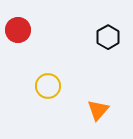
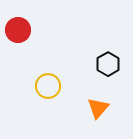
black hexagon: moved 27 px down
orange triangle: moved 2 px up
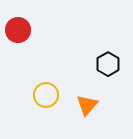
yellow circle: moved 2 px left, 9 px down
orange triangle: moved 11 px left, 3 px up
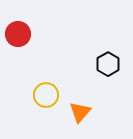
red circle: moved 4 px down
orange triangle: moved 7 px left, 7 px down
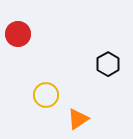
orange triangle: moved 2 px left, 7 px down; rotated 15 degrees clockwise
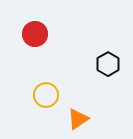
red circle: moved 17 px right
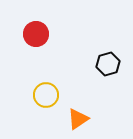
red circle: moved 1 px right
black hexagon: rotated 15 degrees clockwise
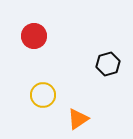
red circle: moved 2 px left, 2 px down
yellow circle: moved 3 px left
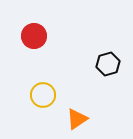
orange triangle: moved 1 px left
